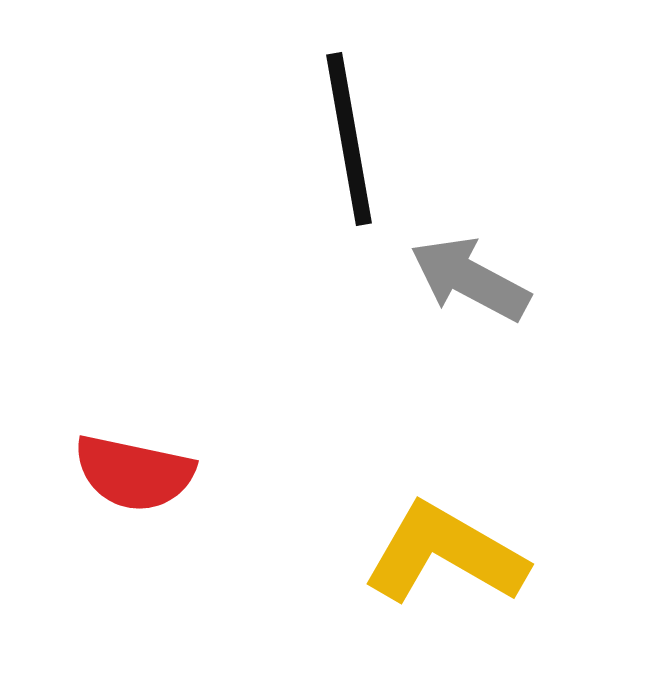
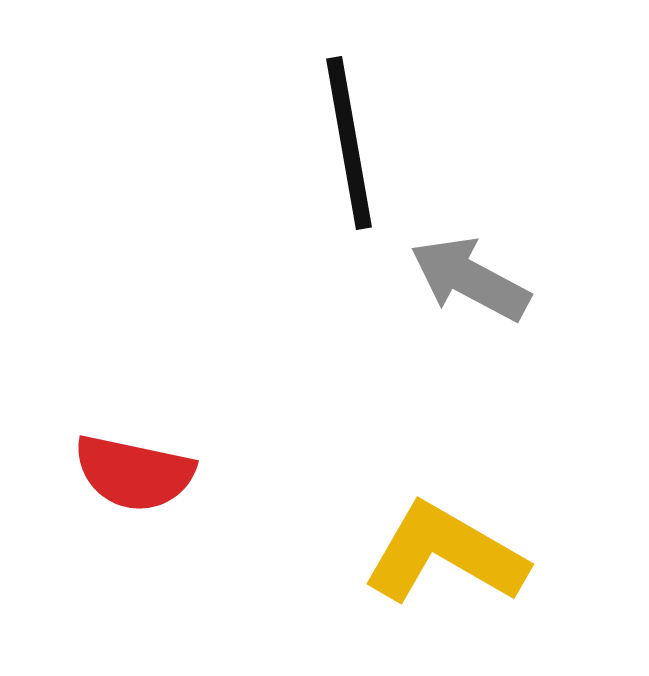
black line: moved 4 px down
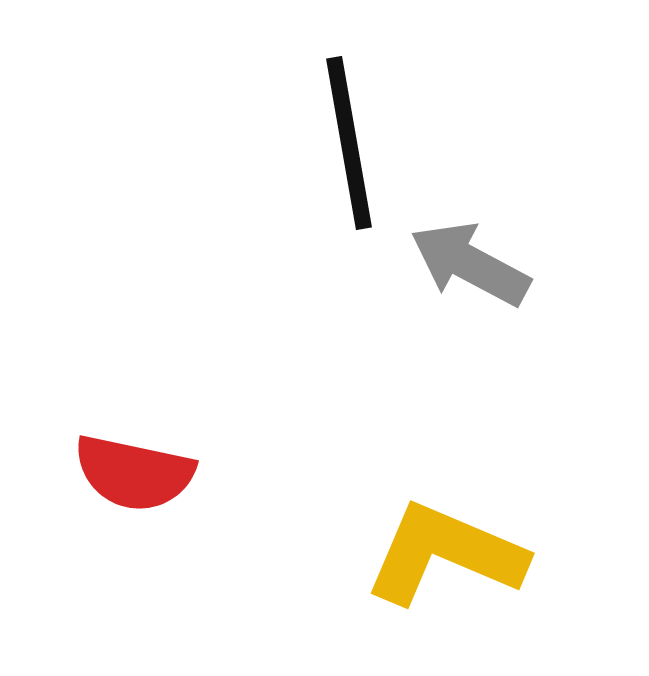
gray arrow: moved 15 px up
yellow L-shape: rotated 7 degrees counterclockwise
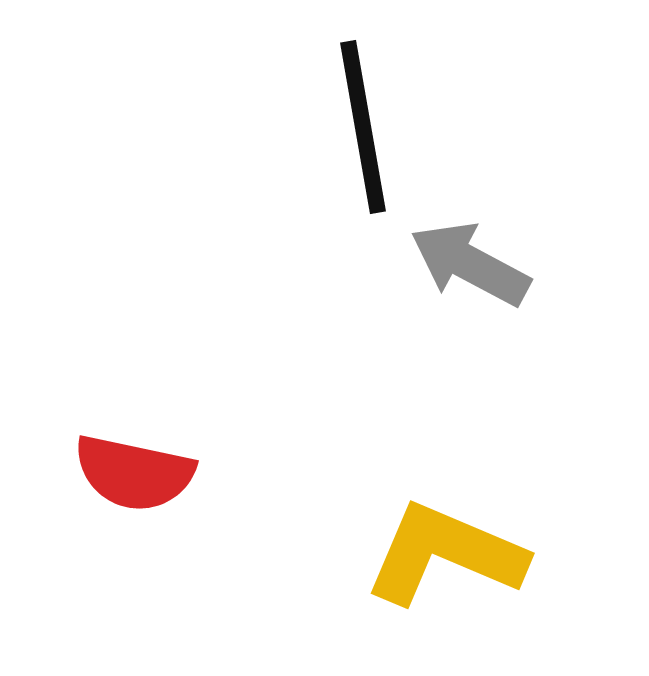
black line: moved 14 px right, 16 px up
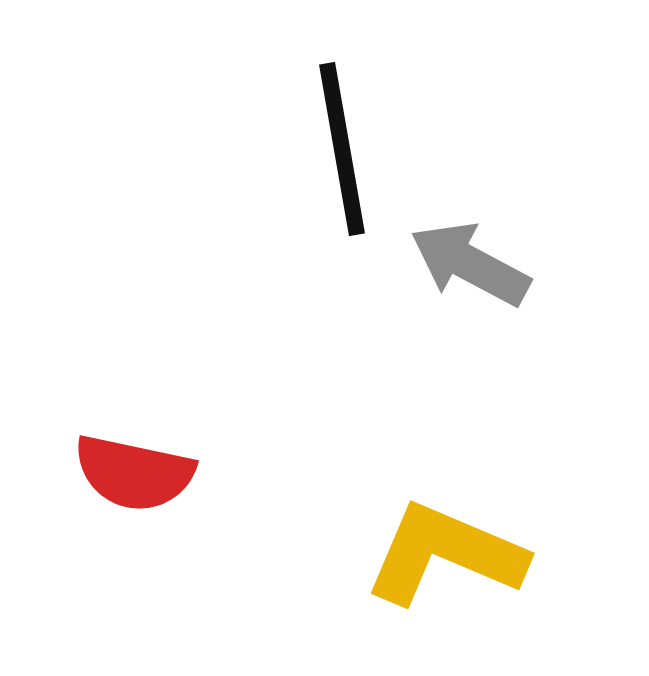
black line: moved 21 px left, 22 px down
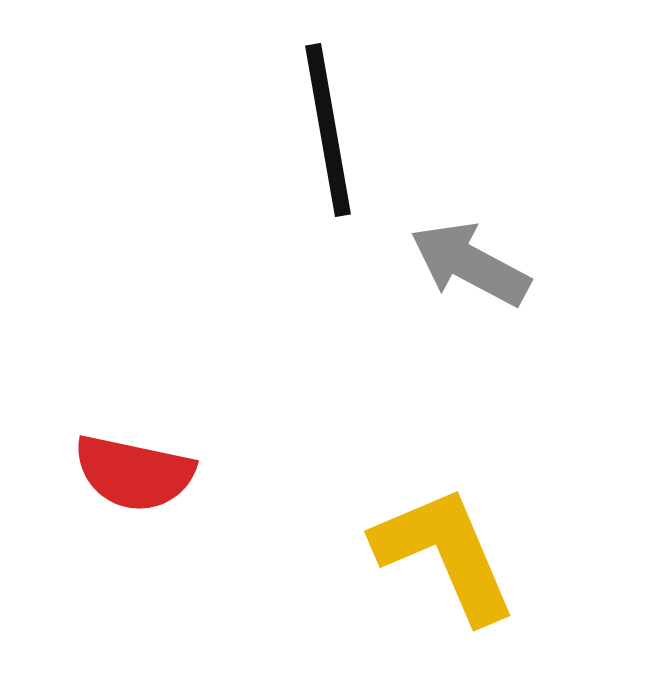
black line: moved 14 px left, 19 px up
yellow L-shape: rotated 44 degrees clockwise
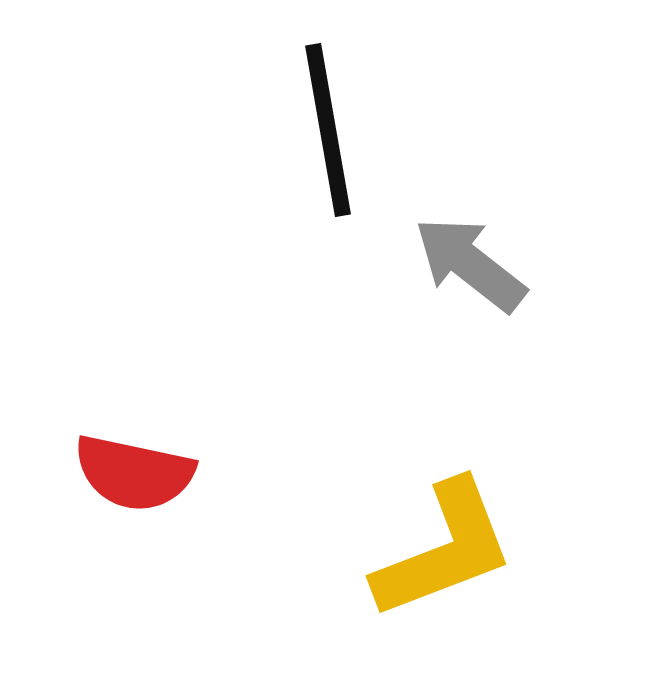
gray arrow: rotated 10 degrees clockwise
yellow L-shape: moved 1 px left, 4 px up; rotated 92 degrees clockwise
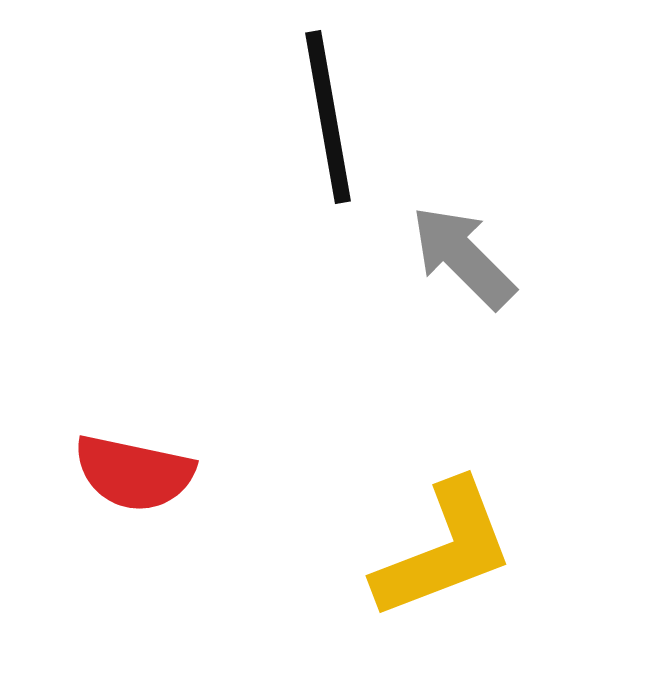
black line: moved 13 px up
gray arrow: moved 7 px left, 7 px up; rotated 7 degrees clockwise
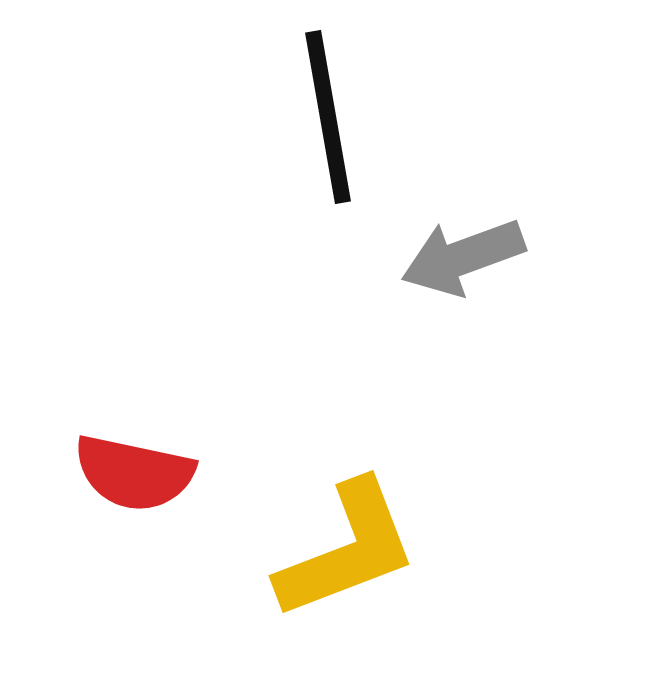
gray arrow: rotated 65 degrees counterclockwise
yellow L-shape: moved 97 px left
